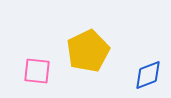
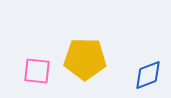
yellow pentagon: moved 3 px left, 8 px down; rotated 27 degrees clockwise
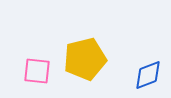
yellow pentagon: rotated 15 degrees counterclockwise
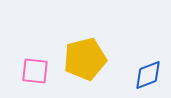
pink square: moved 2 px left
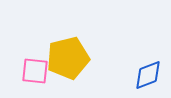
yellow pentagon: moved 17 px left, 1 px up
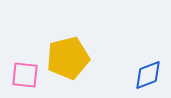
pink square: moved 10 px left, 4 px down
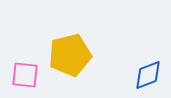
yellow pentagon: moved 2 px right, 3 px up
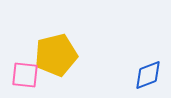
yellow pentagon: moved 14 px left
